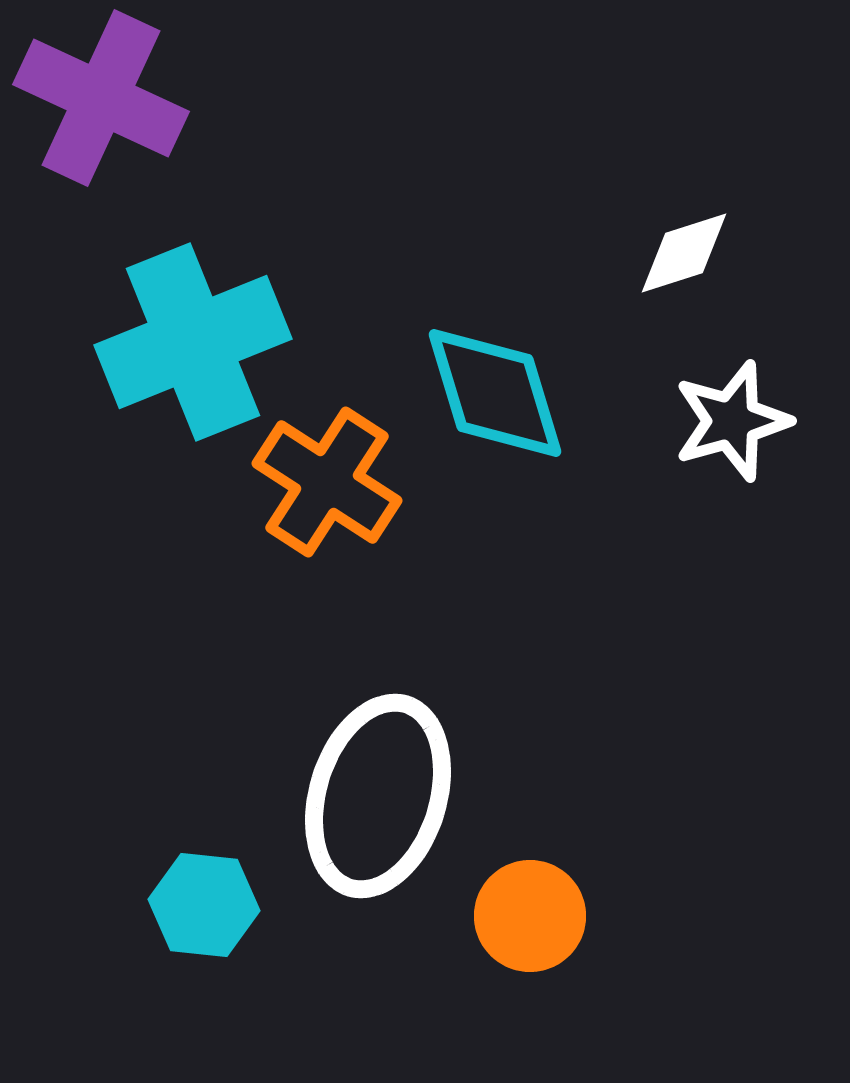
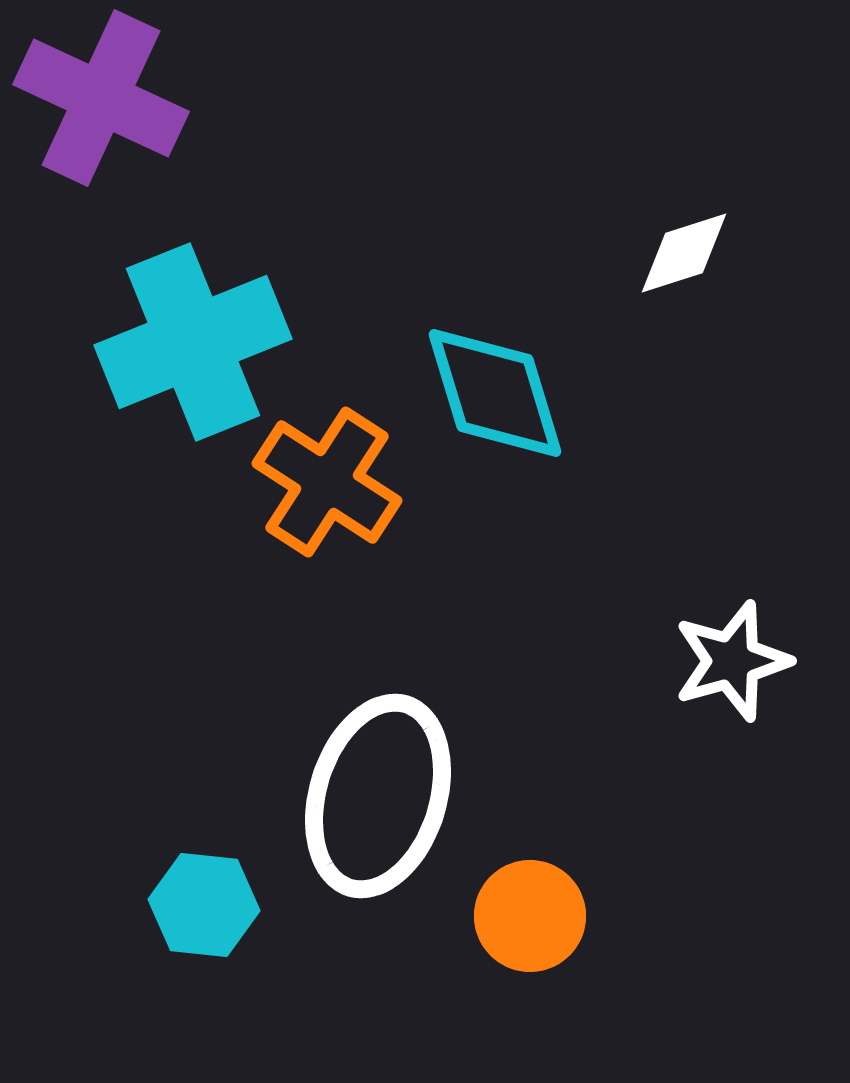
white star: moved 240 px down
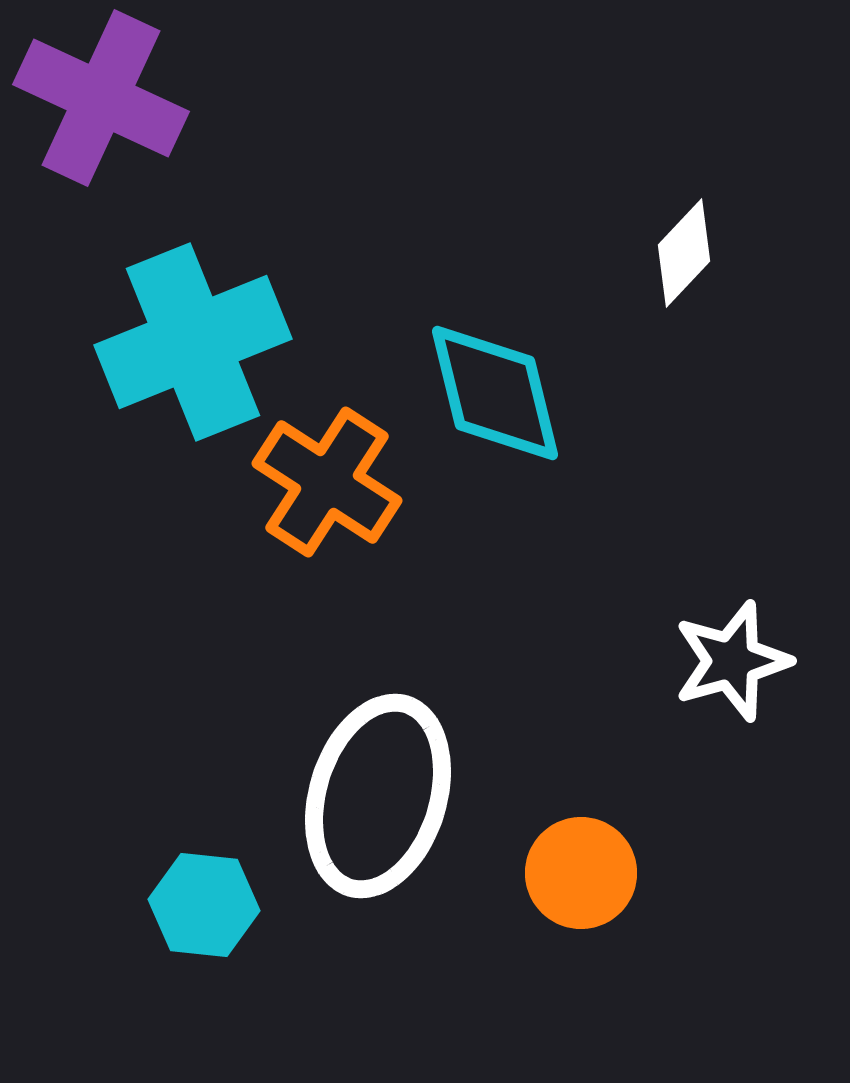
white diamond: rotated 29 degrees counterclockwise
cyan diamond: rotated 3 degrees clockwise
orange circle: moved 51 px right, 43 px up
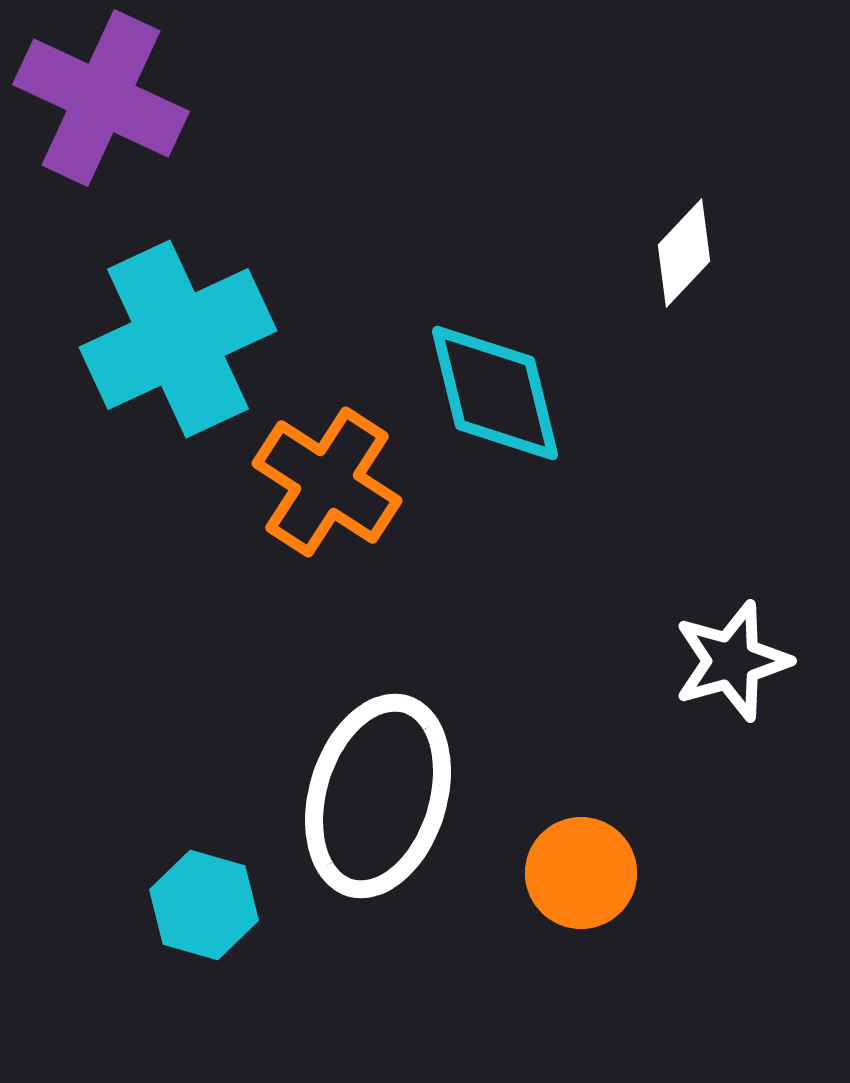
cyan cross: moved 15 px left, 3 px up; rotated 3 degrees counterclockwise
cyan hexagon: rotated 10 degrees clockwise
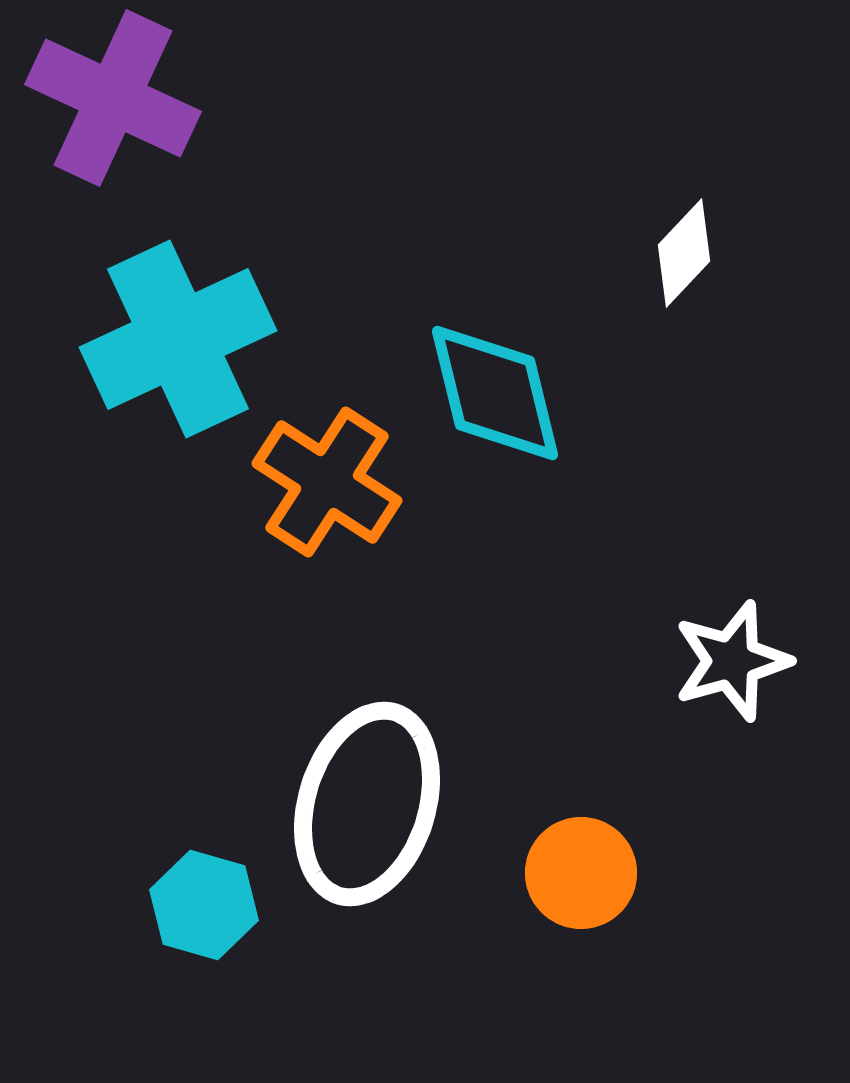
purple cross: moved 12 px right
white ellipse: moved 11 px left, 8 px down
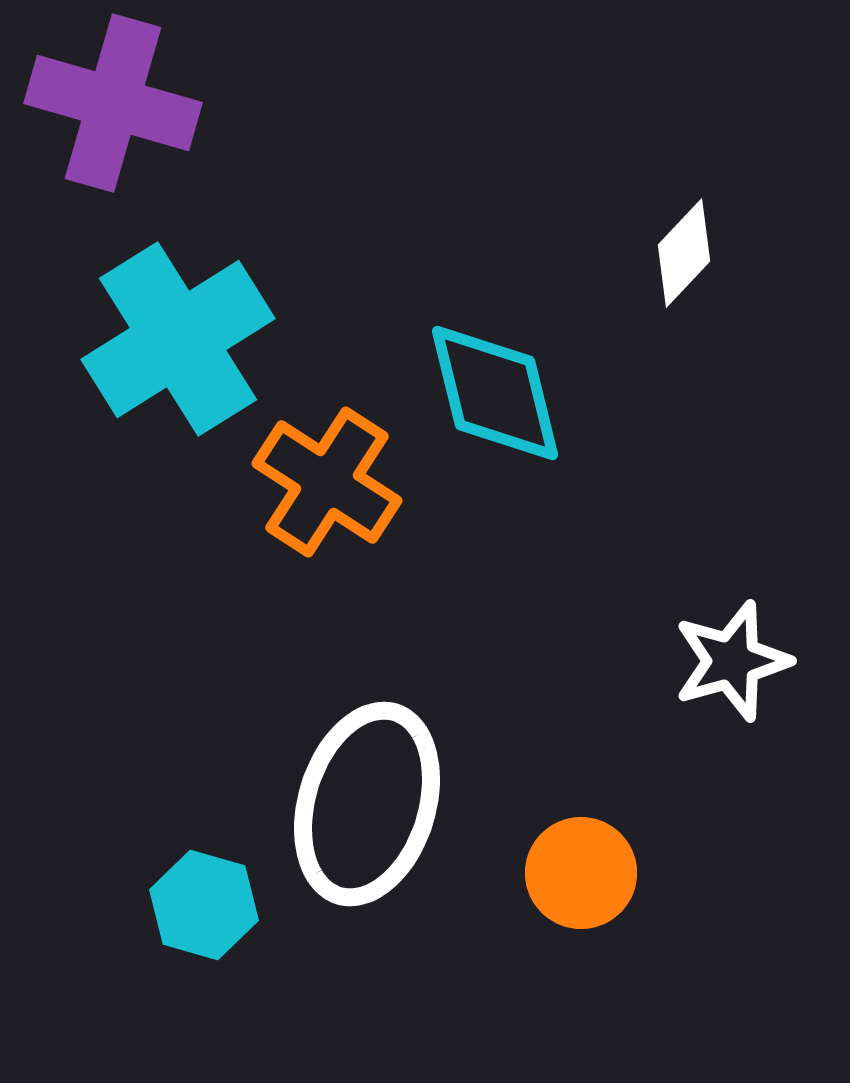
purple cross: moved 5 px down; rotated 9 degrees counterclockwise
cyan cross: rotated 7 degrees counterclockwise
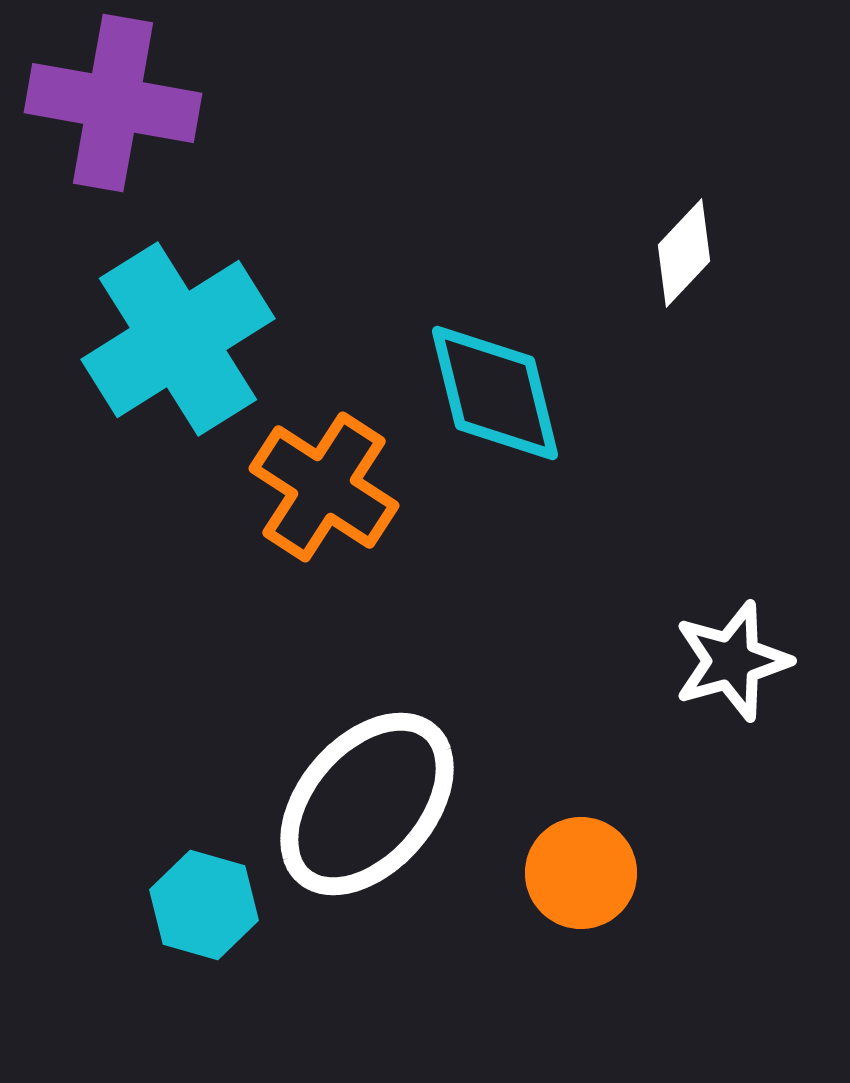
purple cross: rotated 6 degrees counterclockwise
orange cross: moved 3 px left, 5 px down
white ellipse: rotated 24 degrees clockwise
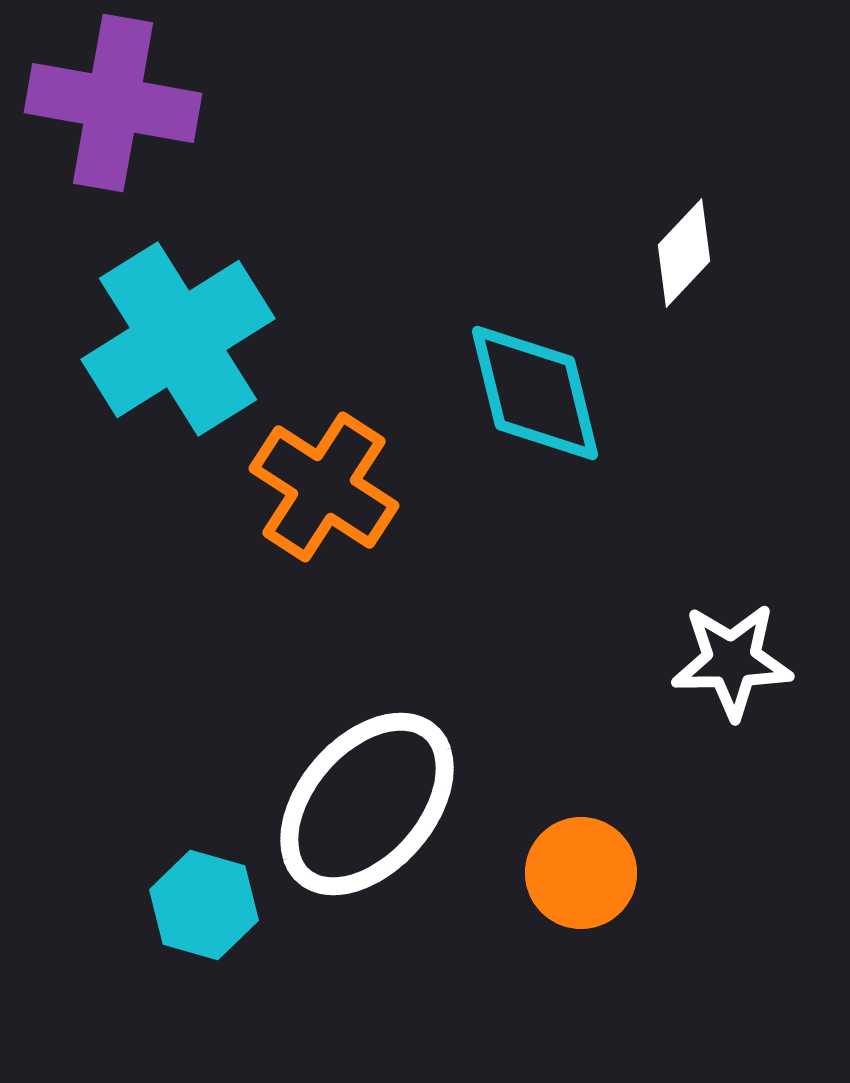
cyan diamond: moved 40 px right
white star: rotated 15 degrees clockwise
